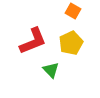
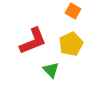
yellow pentagon: moved 1 px down
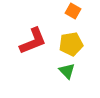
yellow pentagon: rotated 15 degrees clockwise
green triangle: moved 16 px right, 1 px down
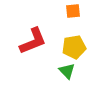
orange square: rotated 35 degrees counterclockwise
yellow pentagon: moved 3 px right, 3 px down
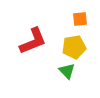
orange square: moved 7 px right, 8 px down
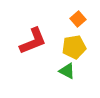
orange square: moved 2 px left; rotated 35 degrees counterclockwise
green triangle: rotated 18 degrees counterclockwise
